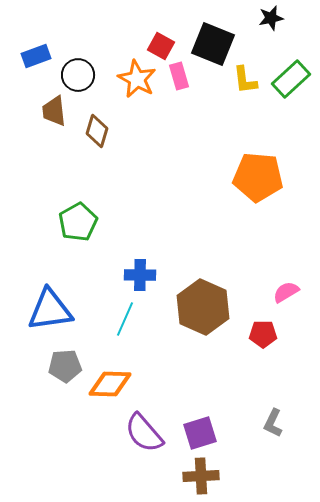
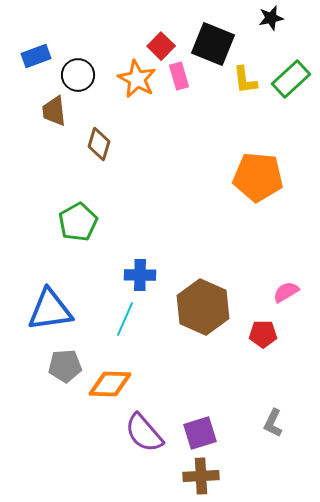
red square: rotated 16 degrees clockwise
brown diamond: moved 2 px right, 13 px down
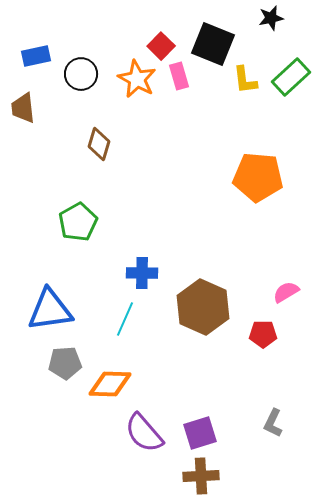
blue rectangle: rotated 8 degrees clockwise
black circle: moved 3 px right, 1 px up
green rectangle: moved 2 px up
brown trapezoid: moved 31 px left, 3 px up
blue cross: moved 2 px right, 2 px up
gray pentagon: moved 3 px up
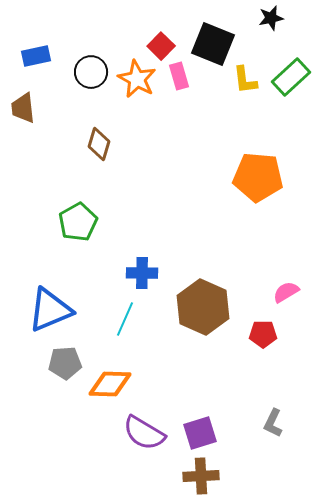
black circle: moved 10 px right, 2 px up
blue triangle: rotated 15 degrees counterclockwise
purple semicircle: rotated 18 degrees counterclockwise
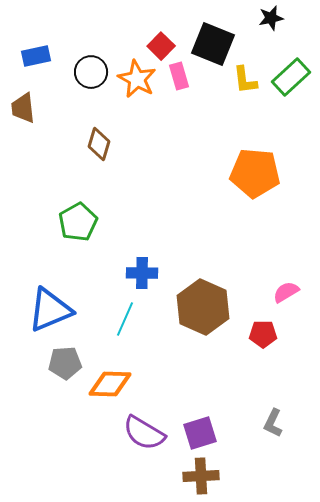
orange pentagon: moved 3 px left, 4 px up
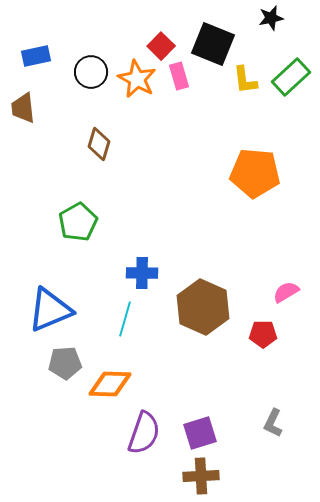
cyan line: rotated 8 degrees counterclockwise
purple semicircle: rotated 102 degrees counterclockwise
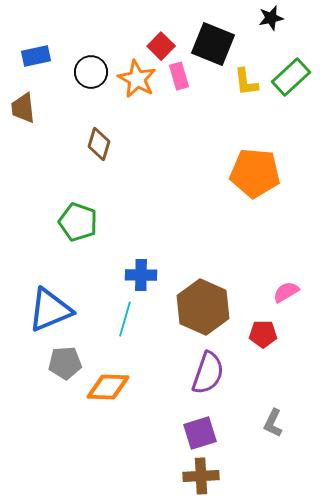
yellow L-shape: moved 1 px right, 2 px down
green pentagon: rotated 24 degrees counterclockwise
blue cross: moved 1 px left, 2 px down
orange diamond: moved 2 px left, 3 px down
purple semicircle: moved 64 px right, 60 px up
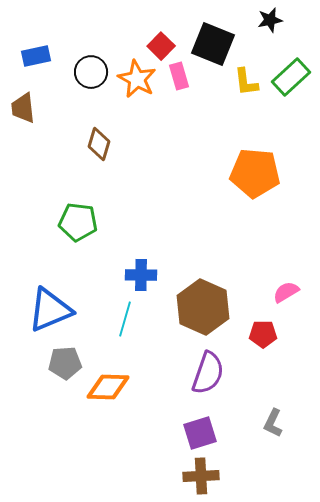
black star: moved 1 px left, 2 px down
green pentagon: rotated 12 degrees counterclockwise
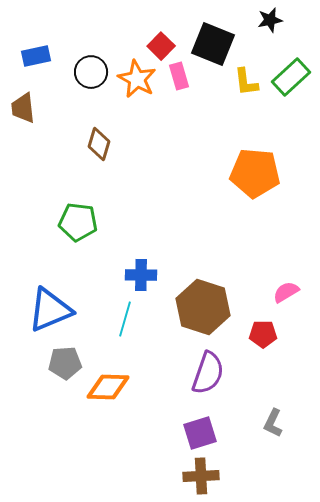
brown hexagon: rotated 6 degrees counterclockwise
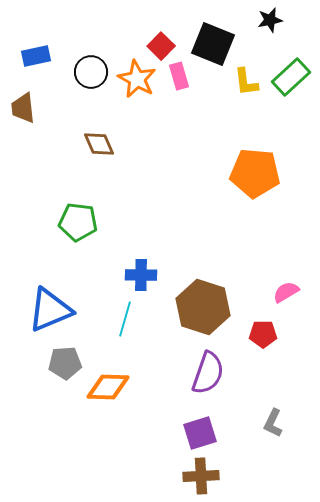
brown diamond: rotated 40 degrees counterclockwise
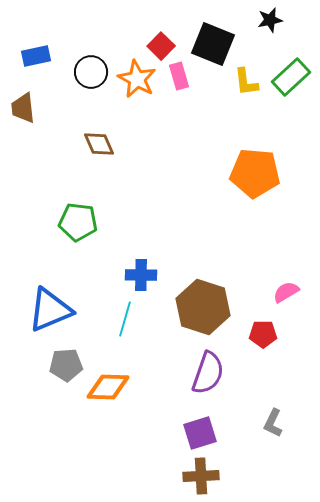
gray pentagon: moved 1 px right, 2 px down
